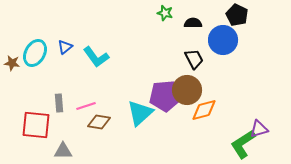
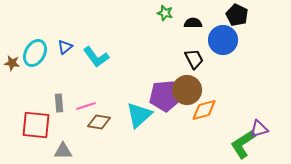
cyan triangle: moved 1 px left, 2 px down
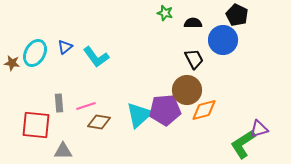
purple pentagon: moved 14 px down
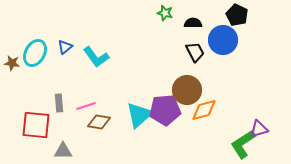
black trapezoid: moved 1 px right, 7 px up
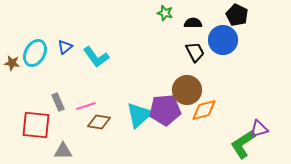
gray rectangle: moved 1 px left, 1 px up; rotated 18 degrees counterclockwise
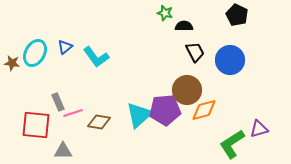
black semicircle: moved 9 px left, 3 px down
blue circle: moved 7 px right, 20 px down
pink line: moved 13 px left, 7 px down
green L-shape: moved 11 px left
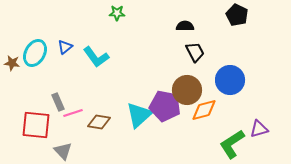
green star: moved 48 px left; rotated 14 degrees counterclockwise
black semicircle: moved 1 px right
blue circle: moved 20 px down
purple pentagon: moved 4 px up; rotated 16 degrees clockwise
gray triangle: rotated 48 degrees clockwise
